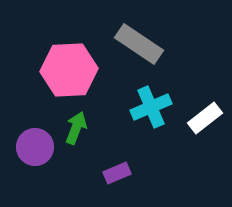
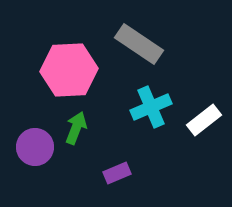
white rectangle: moved 1 px left, 2 px down
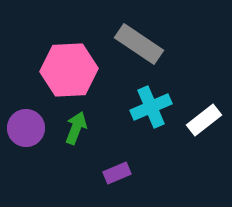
purple circle: moved 9 px left, 19 px up
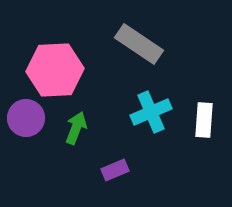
pink hexagon: moved 14 px left
cyan cross: moved 5 px down
white rectangle: rotated 48 degrees counterclockwise
purple circle: moved 10 px up
purple rectangle: moved 2 px left, 3 px up
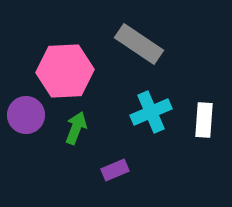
pink hexagon: moved 10 px right, 1 px down
purple circle: moved 3 px up
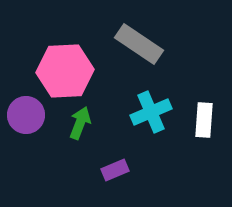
green arrow: moved 4 px right, 5 px up
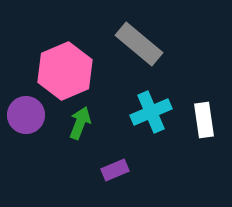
gray rectangle: rotated 6 degrees clockwise
pink hexagon: rotated 20 degrees counterclockwise
white rectangle: rotated 12 degrees counterclockwise
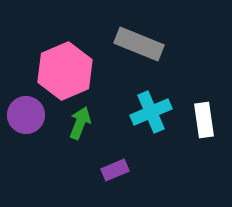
gray rectangle: rotated 18 degrees counterclockwise
